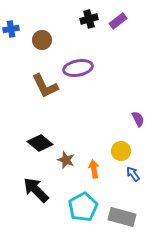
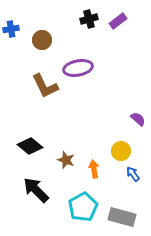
purple semicircle: rotated 21 degrees counterclockwise
black diamond: moved 10 px left, 3 px down
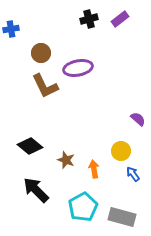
purple rectangle: moved 2 px right, 2 px up
brown circle: moved 1 px left, 13 px down
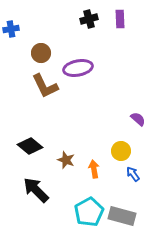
purple rectangle: rotated 54 degrees counterclockwise
cyan pentagon: moved 6 px right, 5 px down
gray rectangle: moved 1 px up
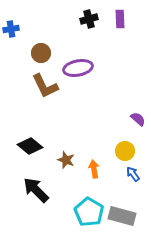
yellow circle: moved 4 px right
cyan pentagon: rotated 12 degrees counterclockwise
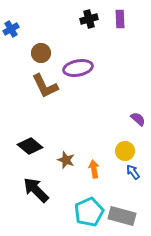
blue cross: rotated 21 degrees counterclockwise
blue arrow: moved 2 px up
cyan pentagon: rotated 16 degrees clockwise
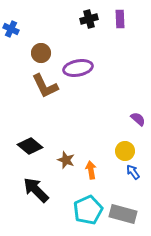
blue cross: rotated 35 degrees counterclockwise
orange arrow: moved 3 px left, 1 px down
cyan pentagon: moved 1 px left, 2 px up
gray rectangle: moved 1 px right, 2 px up
